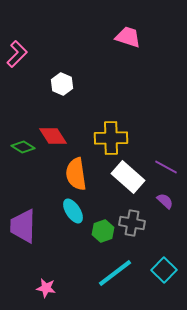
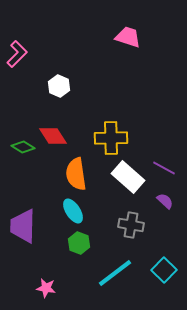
white hexagon: moved 3 px left, 2 px down
purple line: moved 2 px left, 1 px down
gray cross: moved 1 px left, 2 px down
green hexagon: moved 24 px left, 12 px down; rotated 20 degrees counterclockwise
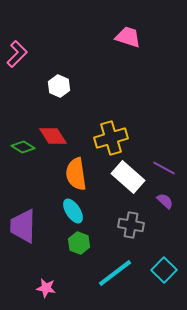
yellow cross: rotated 16 degrees counterclockwise
